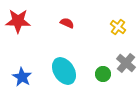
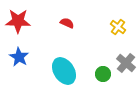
blue star: moved 3 px left, 20 px up
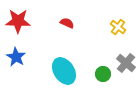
blue star: moved 3 px left
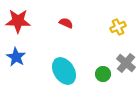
red semicircle: moved 1 px left
yellow cross: rotated 28 degrees clockwise
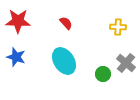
red semicircle: rotated 24 degrees clockwise
yellow cross: rotated 28 degrees clockwise
blue star: rotated 12 degrees counterclockwise
cyan ellipse: moved 10 px up
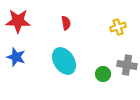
red semicircle: rotated 32 degrees clockwise
yellow cross: rotated 21 degrees counterclockwise
gray cross: moved 1 px right, 2 px down; rotated 30 degrees counterclockwise
